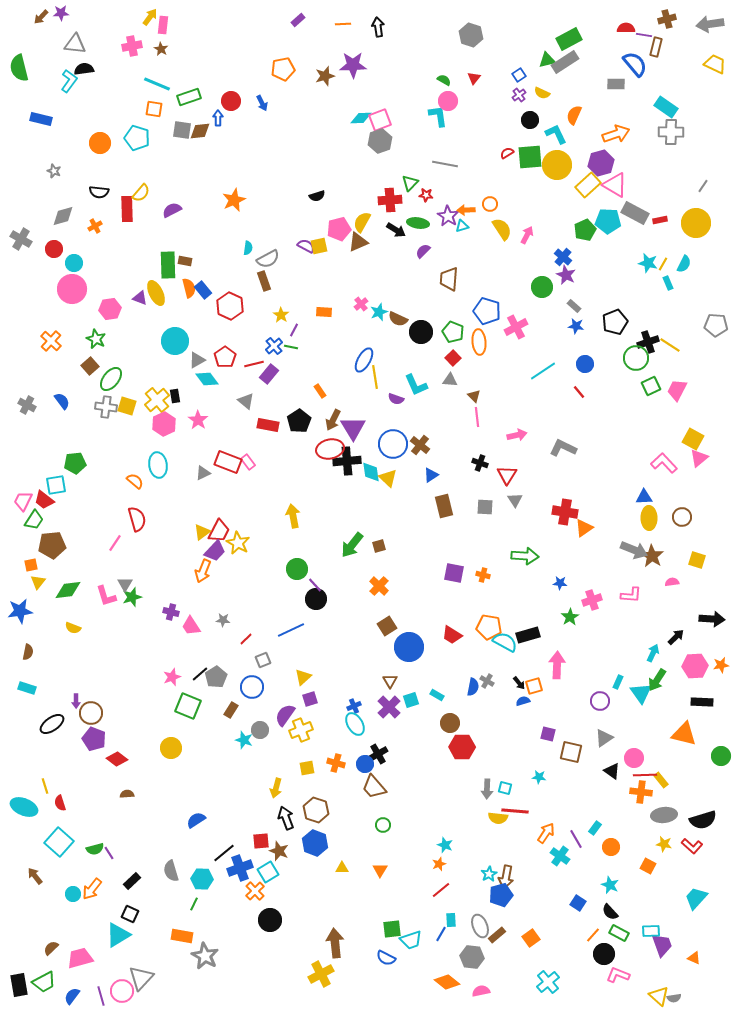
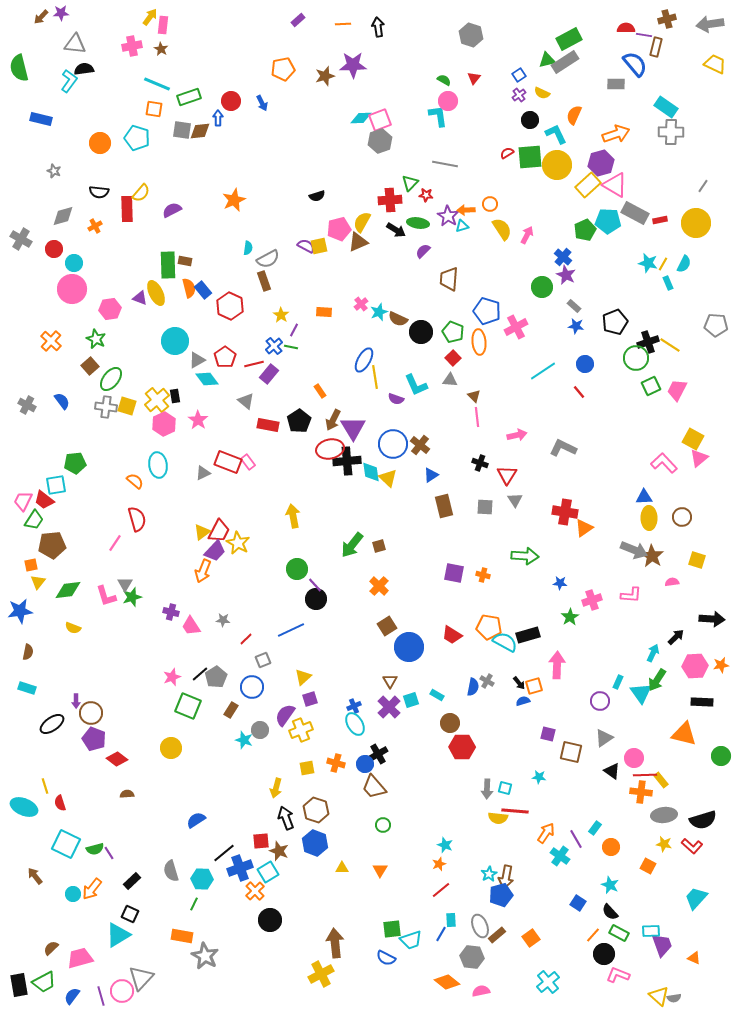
cyan square at (59, 842): moved 7 px right, 2 px down; rotated 16 degrees counterclockwise
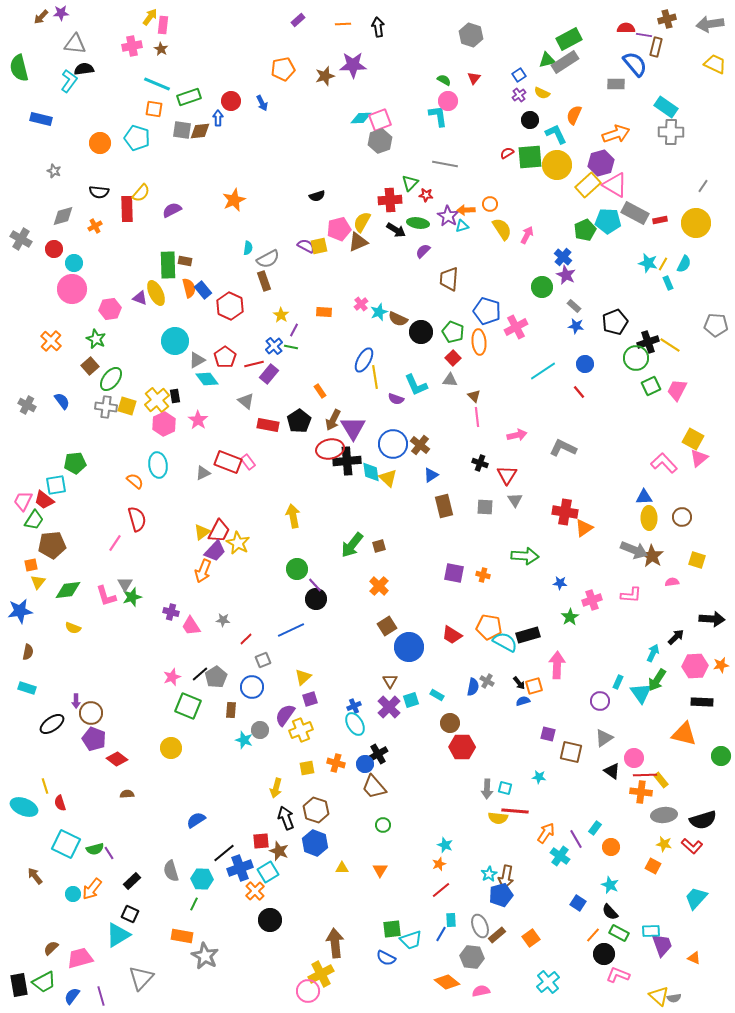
brown rectangle at (231, 710): rotated 28 degrees counterclockwise
orange square at (648, 866): moved 5 px right
pink circle at (122, 991): moved 186 px right
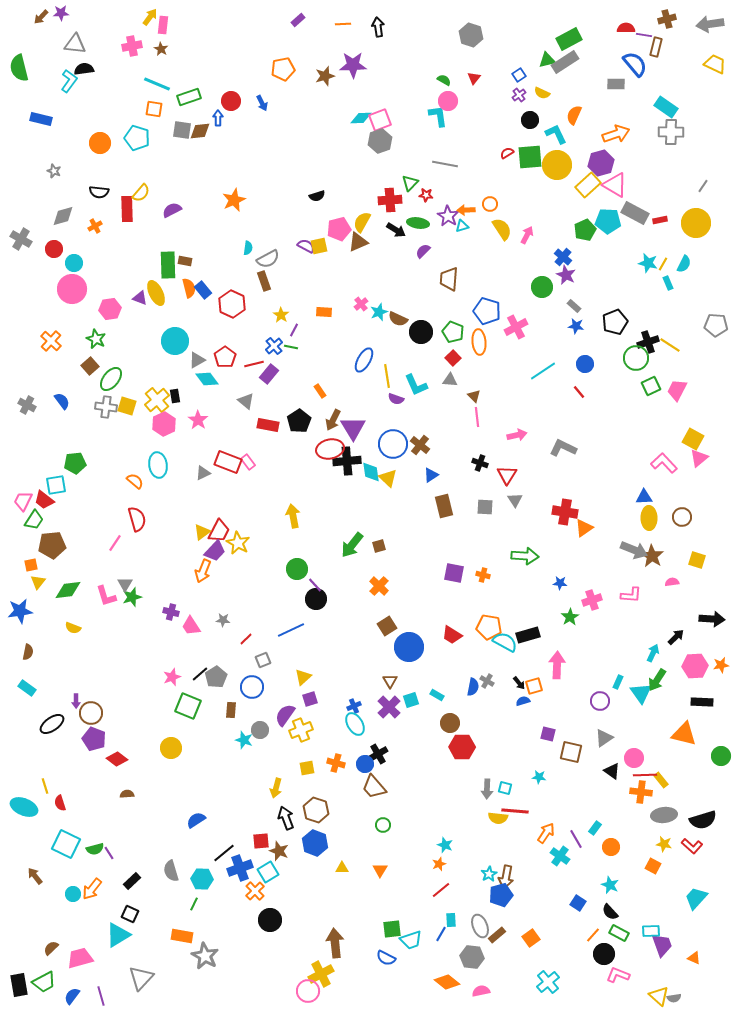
red hexagon at (230, 306): moved 2 px right, 2 px up
yellow line at (375, 377): moved 12 px right, 1 px up
cyan rectangle at (27, 688): rotated 18 degrees clockwise
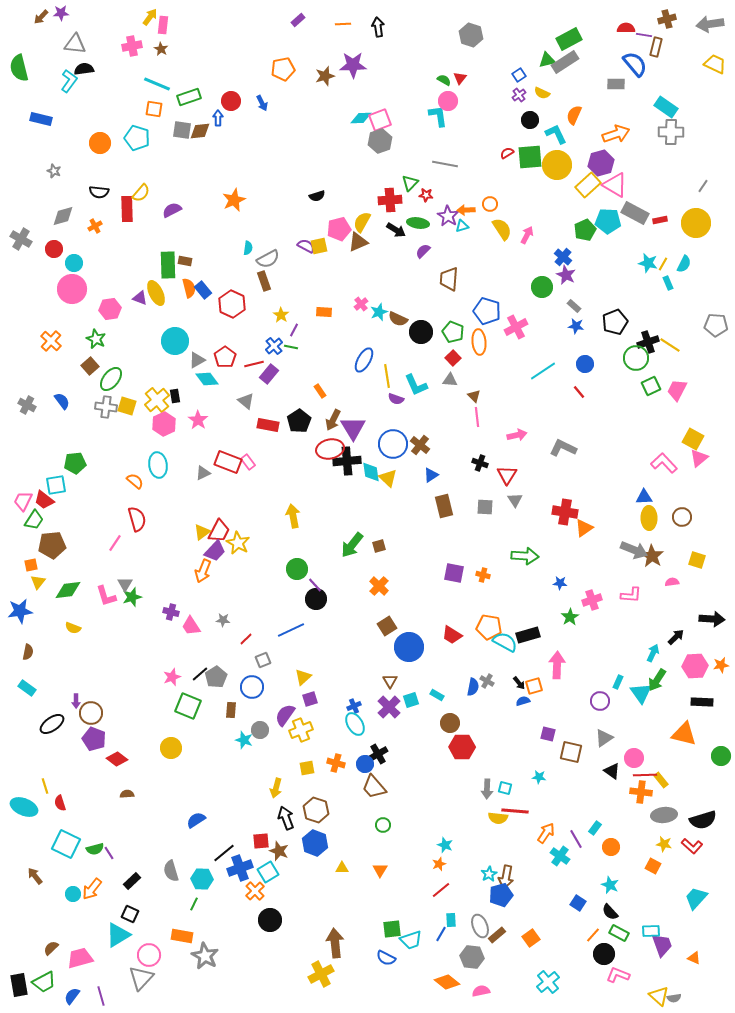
red triangle at (474, 78): moved 14 px left
pink circle at (308, 991): moved 159 px left, 36 px up
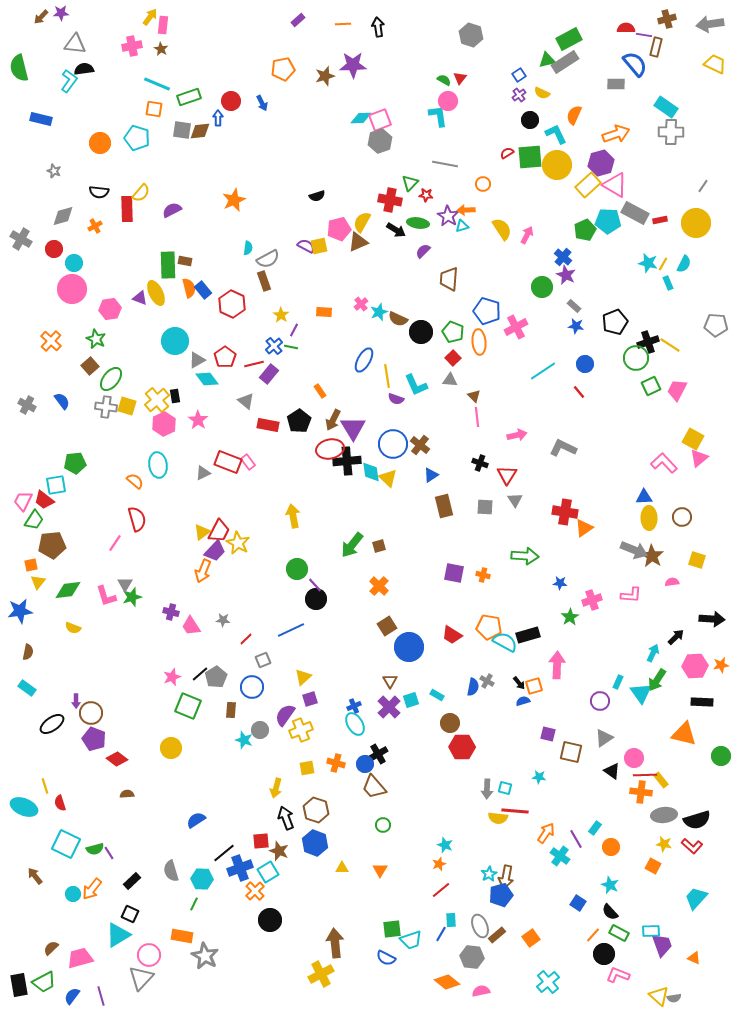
red cross at (390, 200): rotated 15 degrees clockwise
orange circle at (490, 204): moved 7 px left, 20 px up
black semicircle at (703, 820): moved 6 px left
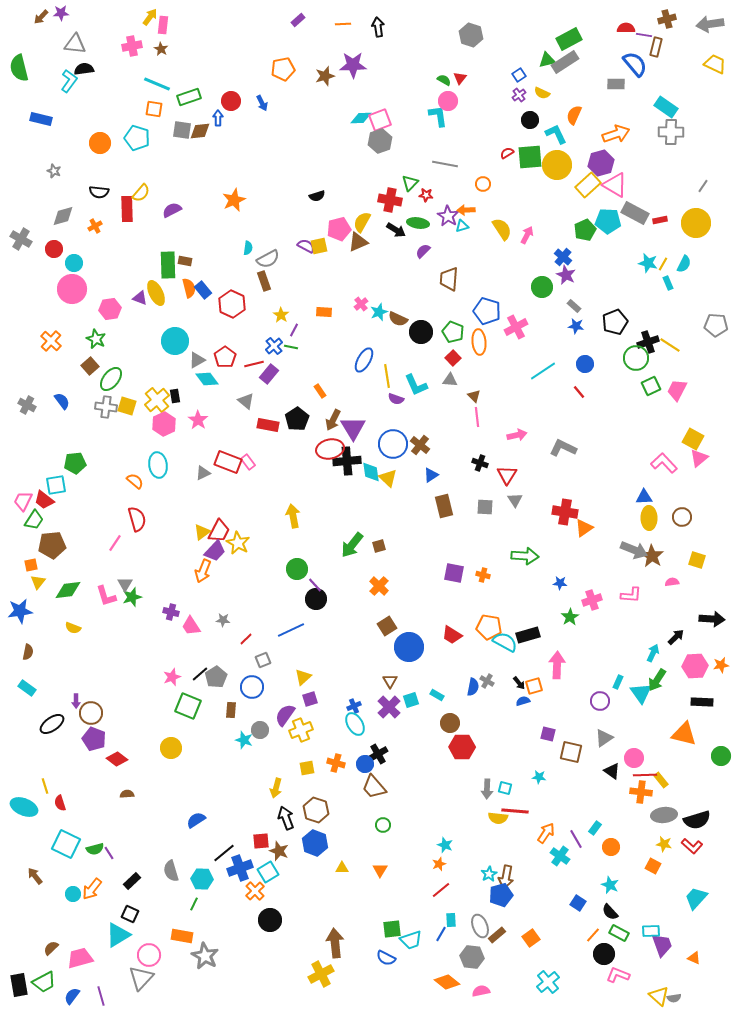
black pentagon at (299, 421): moved 2 px left, 2 px up
